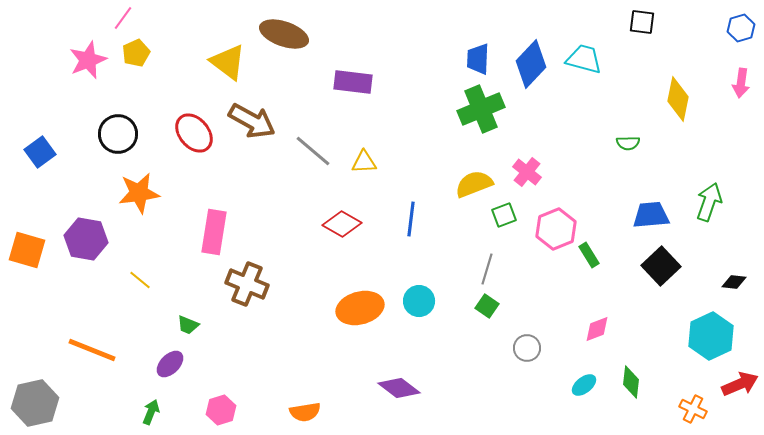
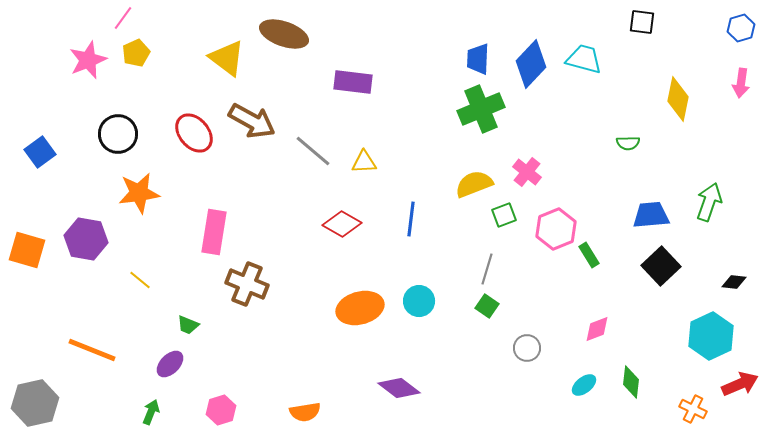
yellow triangle at (228, 62): moved 1 px left, 4 px up
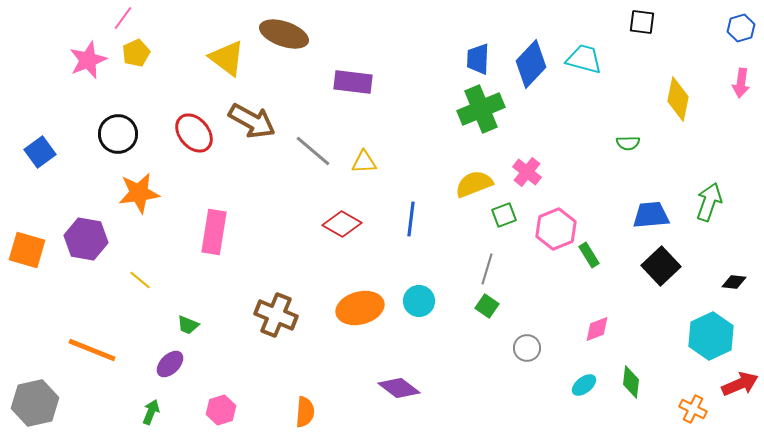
brown cross at (247, 284): moved 29 px right, 31 px down
orange semicircle at (305, 412): rotated 76 degrees counterclockwise
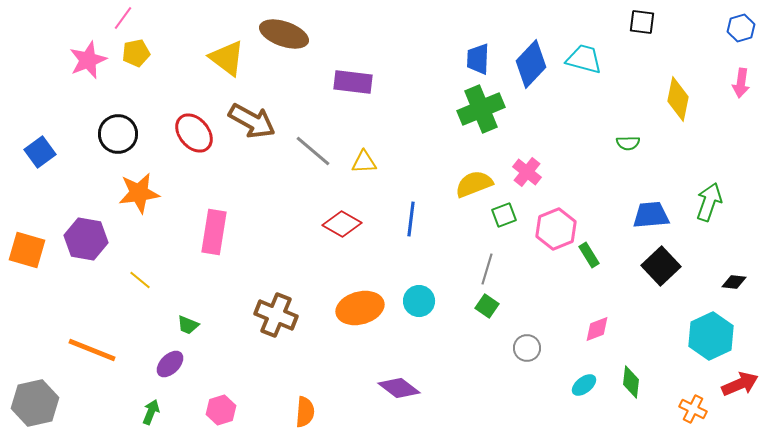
yellow pentagon at (136, 53): rotated 12 degrees clockwise
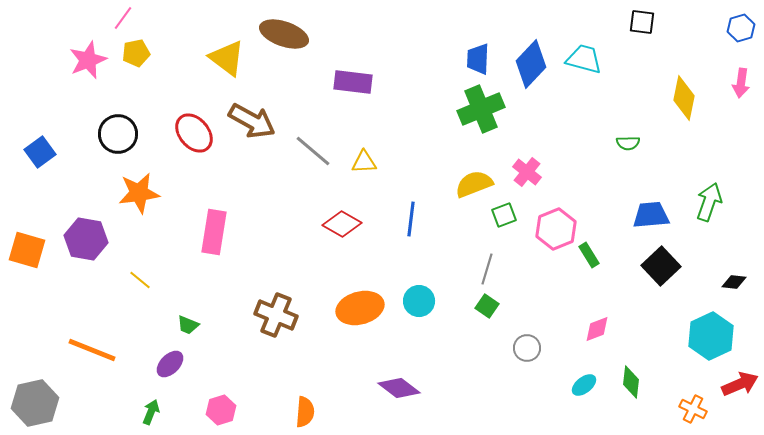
yellow diamond at (678, 99): moved 6 px right, 1 px up
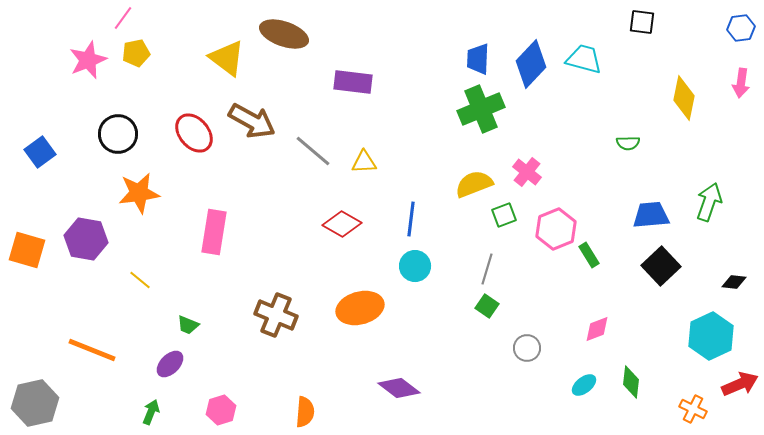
blue hexagon at (741, 28): rotated 8 degrees clockwise
cyan circle at (419, 301): moved 4 px left, 35 px up
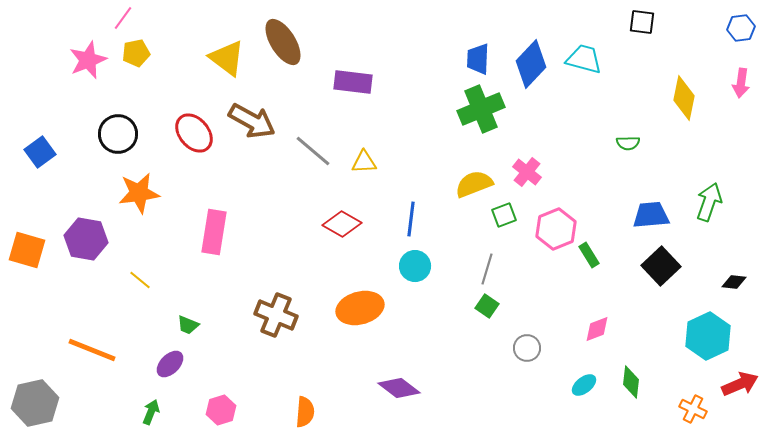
brown ellipse at (284, 34): moved 1 px left, 8 px down; rotated 39 degrees clockwise
cyan hexagon at (711, 336): moved 3 px left
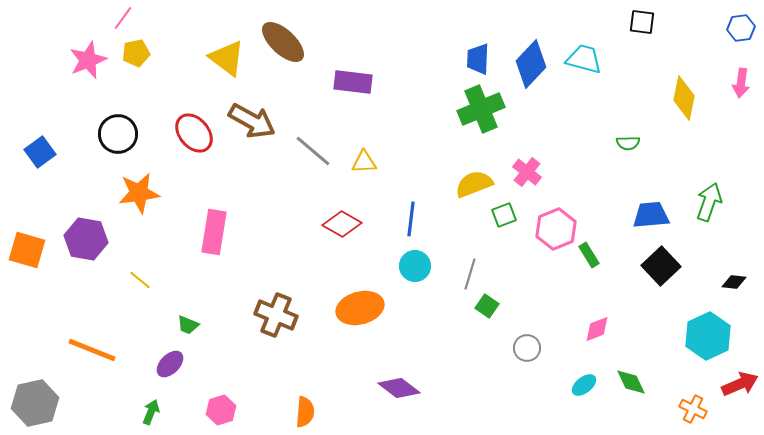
brown ellipse at (283, 42): rotated 15 degrees counterclockwise
gray line at (487, 269): moved 17 px left, 5 px down
green diamond at (631, 382): rotated 32 degrees counterclockwise
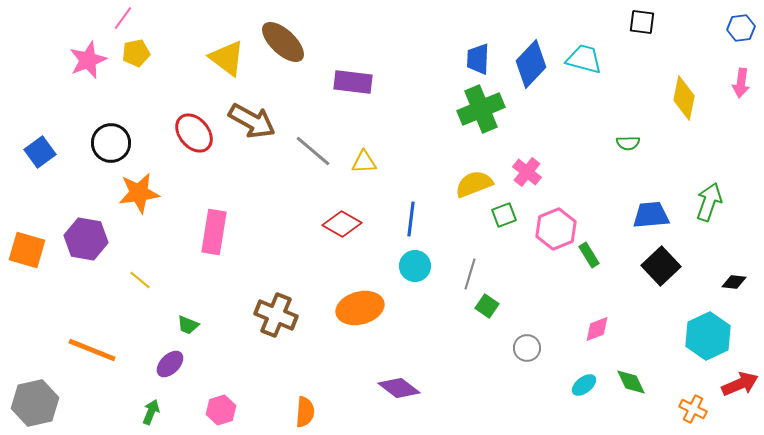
black circle at (118, 134): moved 7 px left, 9 px down
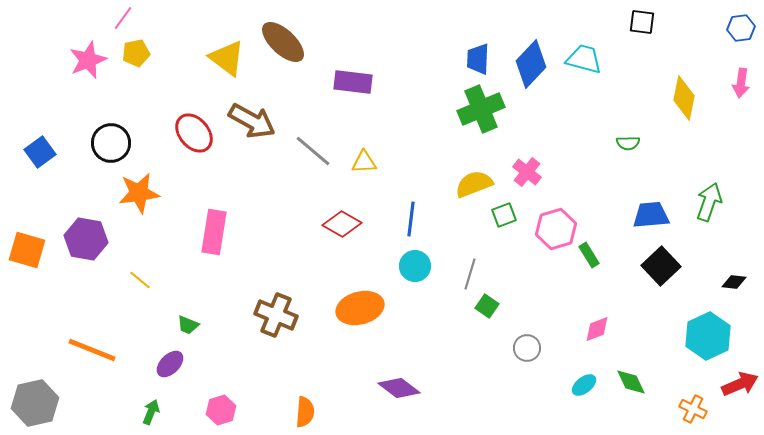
pink hexagon at (556, 229): rotated 6 degrees clockwise
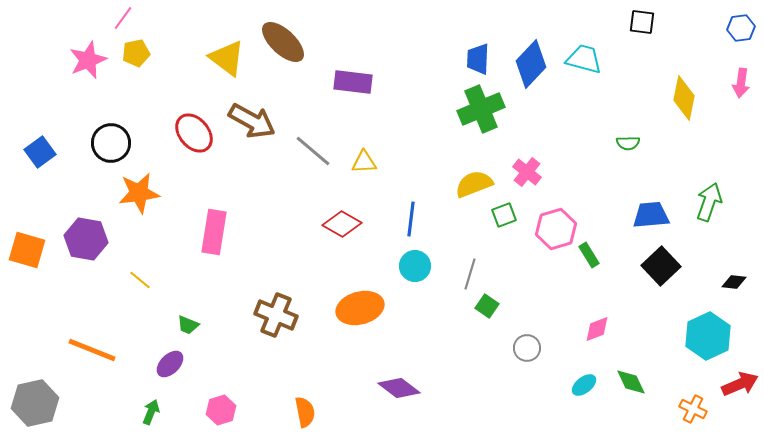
orange semicircle at (305, 412): rotated 16 degrees counterclockwise
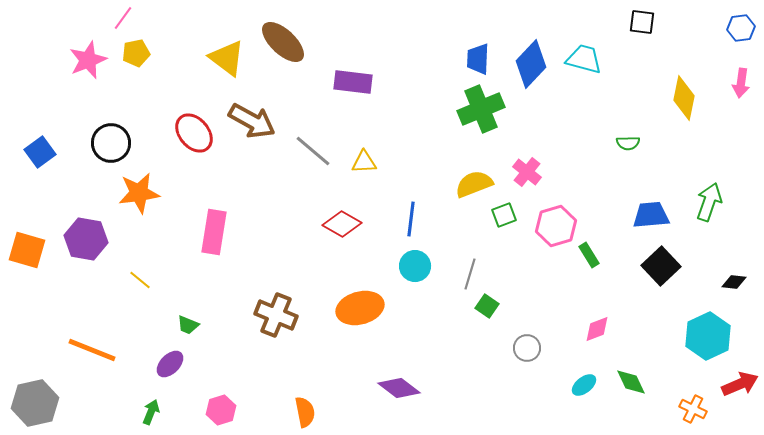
pink hexagon at (556, 229): moved 3 px up
